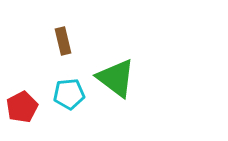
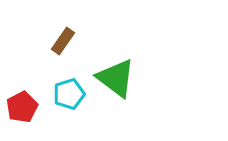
brown rectangle: rotated 48 degrees clockwise
cyan pentagon: rotated 12 degrees counterclockwise
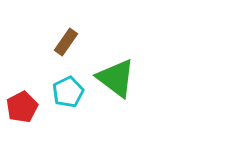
brown rectangle: moved 3 px right, 1 px down
cyan pentagon: moved 1 px left, 2 px up; rotated 8 degrees counterclockwise
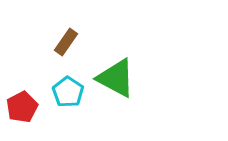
green triangle: rotated 9 degrees counterclockwise
cyan pentagon: rotated 12 degrees counterclockwise
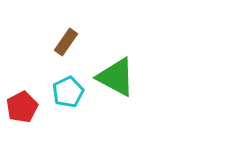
green triangle: moved 1 px up
cyan pentagon: rotated 12 degrees clockwise
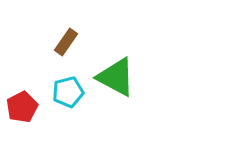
cyan pentagon: rotated 12 degrees clockwise
